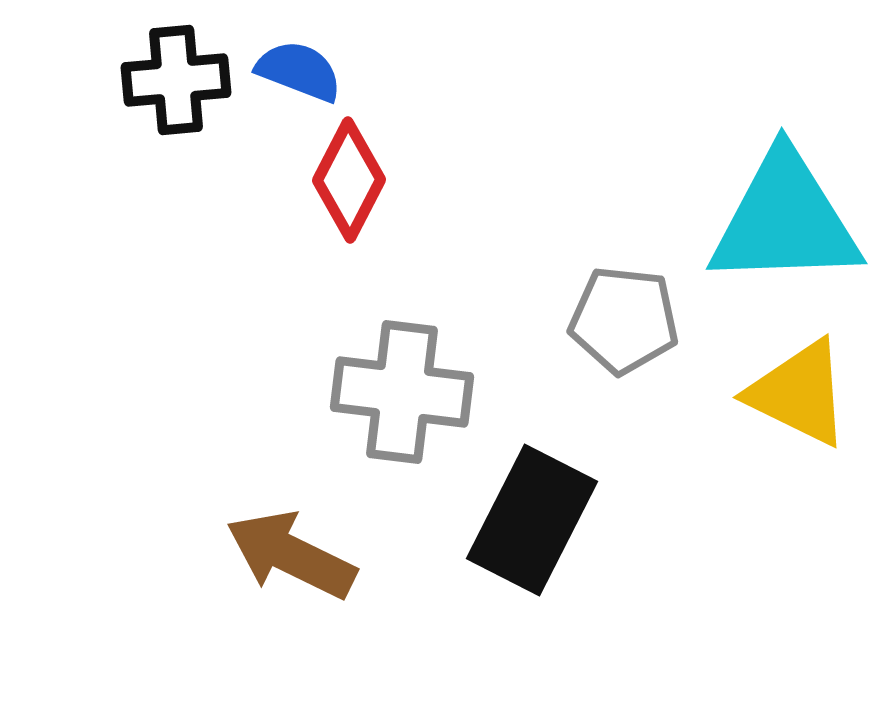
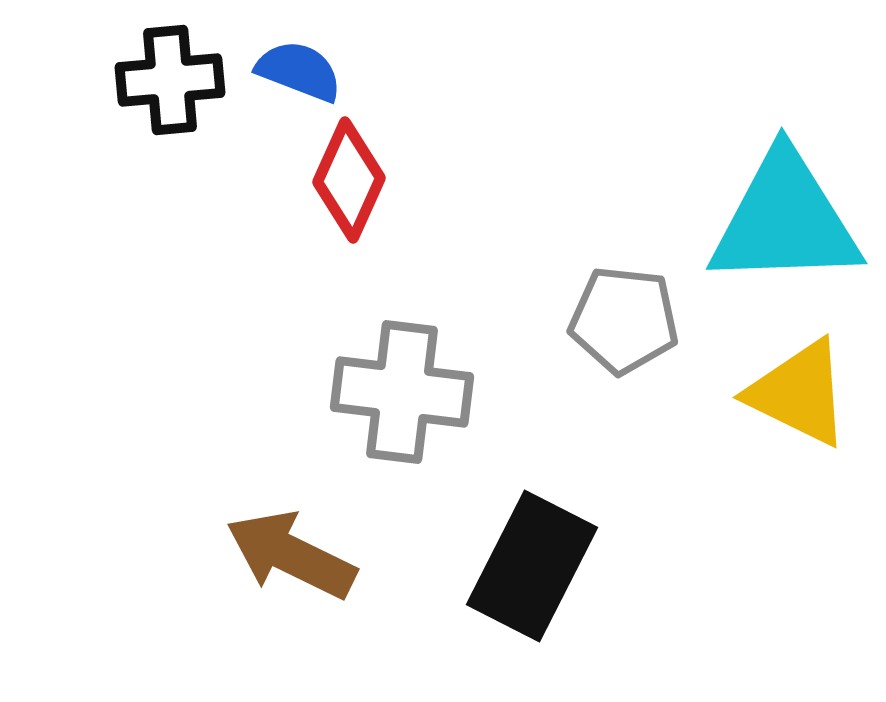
black cross: moved 6 px left
red diamond: rotated 3 degrees counterclockwise
black rectangle: moved 46 px down
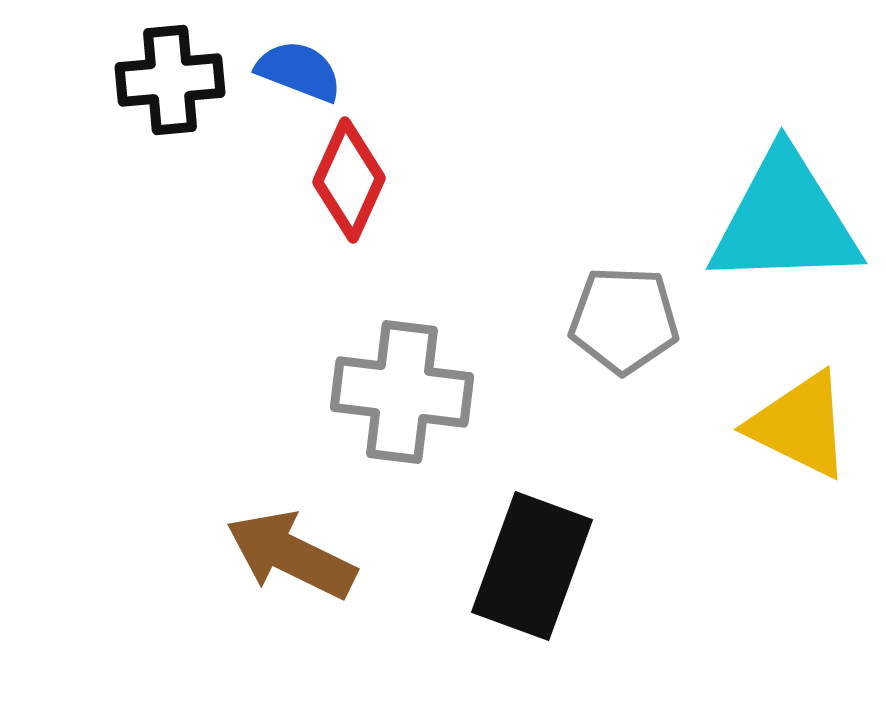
gray pentagon: rotated 4 degrees counterclockwise
yellow triangle: moved 1 px right, 32 px down
black rectangle: rotated 7 degrees counterclockwise
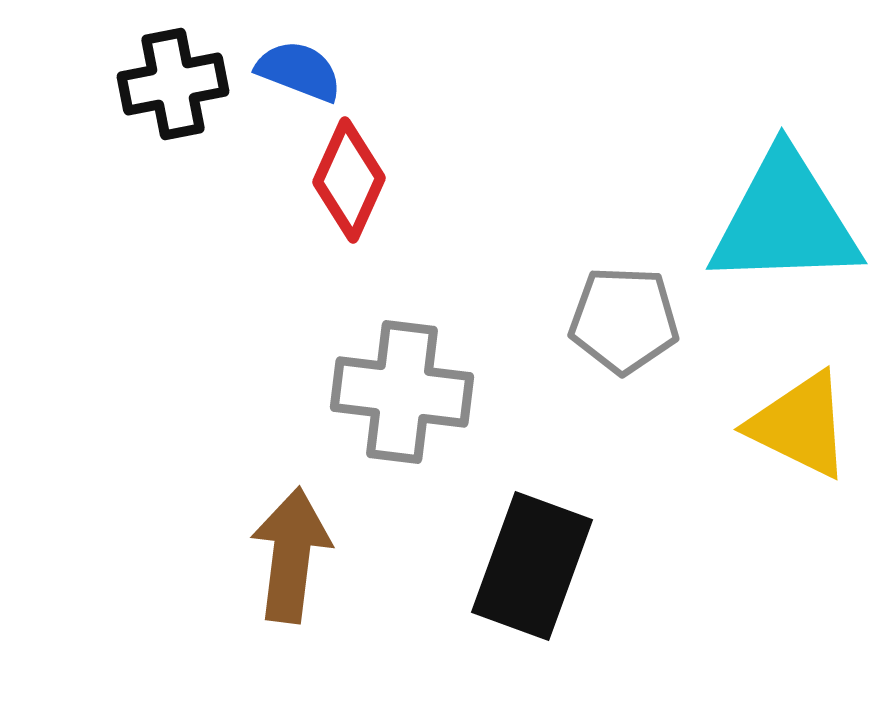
black cross: moved 3 px right, 4 px down; rotated 6 degrees counterclockwise
brown arrow: rotated 71 degrees clockwise
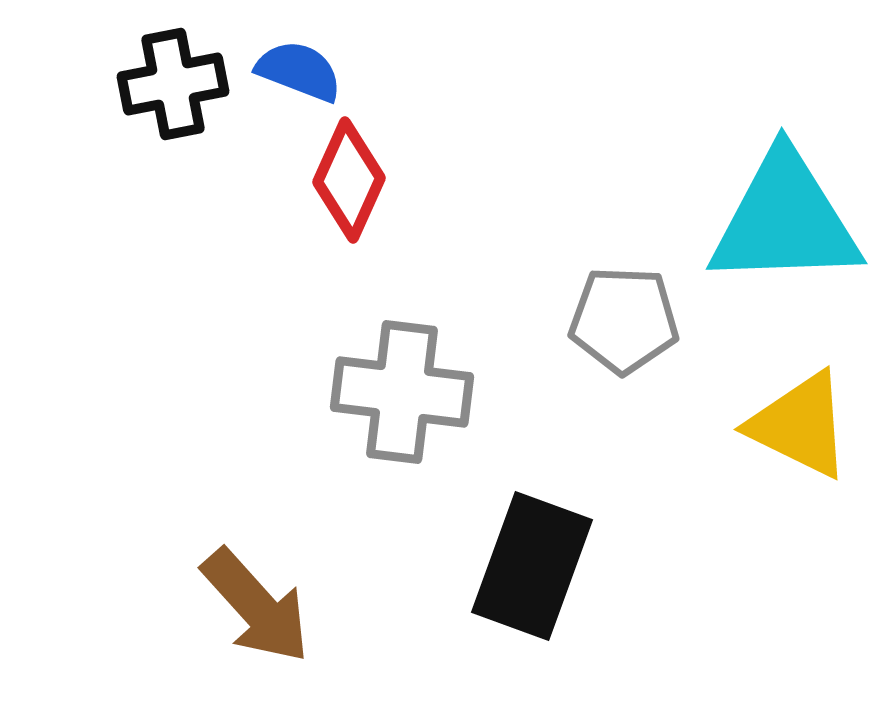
brown arrow: moved 35 px left, 51 px down; rotated 131 degrees clockwise
